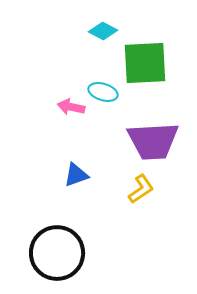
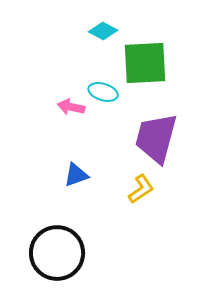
purple trapezoid: moved 3 px right, 3 px up; rotated 108 degrees clockwise
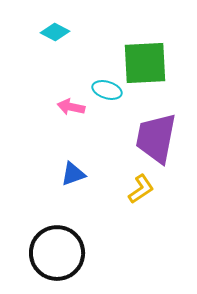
cyan diamond: moved 48 px left, 1 px down
cyan ellipse: moved 4 px right, 2 px up
purple trapezoid: rotated 4 degrees counterclockwise
blue triangle: moved 3 px left, 1 px up
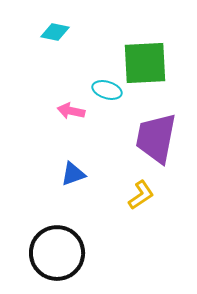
cyan diamond: rotated 16 degrees counterclockwise
pink arrow: moved 4 px down
yellow L-shape: moved 6 px down
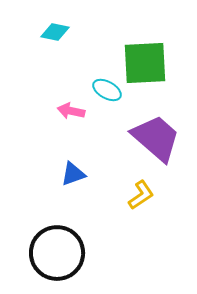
cyan ellipse: rotated 12 degrees clockwise
purple trapezoid: rotated 120 degrees clockwise
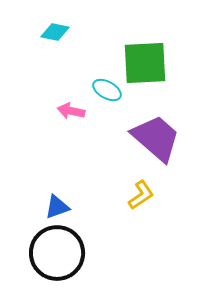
blue triangle: moved 16 px left, 33 px down
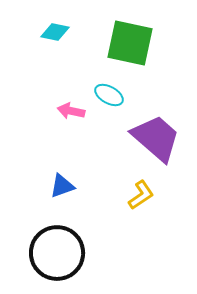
green square: moved 15 px left, 20 px up; rotated 15 degrees clockwise
cyan ellipse: moved 2 px right, 5 px down
blue triangle: moved 5 px right, 21 px up
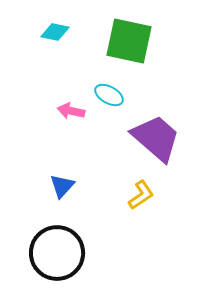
green square: moved 1 px left, 2 px up
blue triangle: rotated 28 degrees counterclockwise
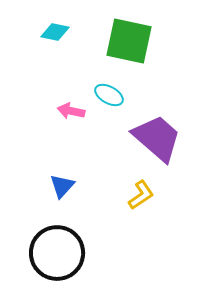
purple trapezoid: moved 1 px right
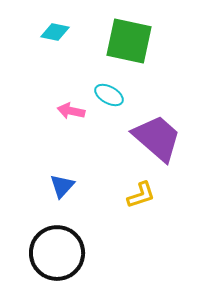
yellow L-shape: rotated 16 degrees clockwise
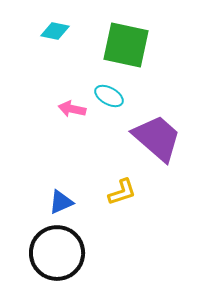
cyan diamond: moved 1 px up
green square: moved 3 px left, 4 px down
cyan ellipse: moved 1 px down
pink arrow: moved 1 px right, 2 px up
blue triangle: moved 1 px left, 16 px down; rotated 24 degrees clockwise
yellow L-shape: moved 19 px left, 3 px up
